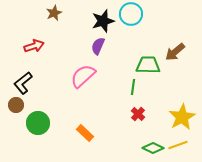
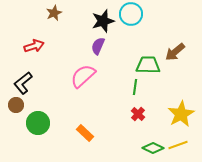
green line: moved 2 px right
yellow star: moved 1 px left, 3 px up
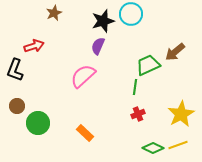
green trapezoid: rotated 25 degrees counterclockwise
black L-shape: moved 8 px left, 13 px up; rotated 30 degrees counterclockwise
brown circle: moved 1 px right, 1 px down
red cross: rotated 24 degrees clockwise
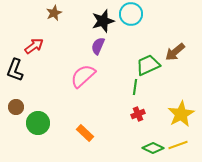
red arrow: rotated 18 degrees counterclockwise
brown circle: moved 1 px left, 1 px down
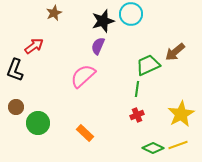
green line: moved 2 px right, 2 px down
red cross: moved 1 px left, 1 px down
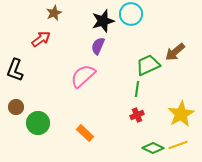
red arrow: moved 7 px right, 7 px up
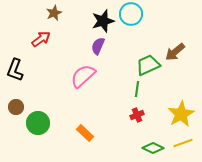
yellow line: moved 5 px right, 2 px up
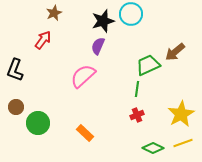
red arrow: moved 2 px right, 1 px down; rotated 18 degrees counterclockwise
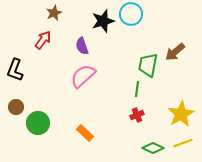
purple semicircle: moved 16 px left; rotated 42 degrees counterclockwise
green trapezoid: rotated 55 degrees counterclockwise
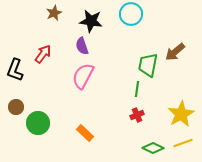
black star: moved 12 px left; rotated 25 degrees clockwise
red arrow: moved 14 px down
pink semicircle: rotated 20 degrees counterclockwise
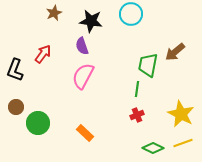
yellow star: rotated 16 degrees counterclockwise
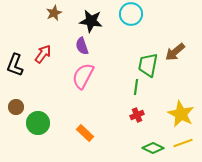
black L-shape: moved 5 px up
green line: moved 1 px left, 2 px up
